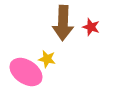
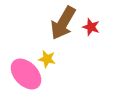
brown arrow: rotated 28 degrees clockwise
pink ellipse: moved 2 px down; rotated 12 degrees clockwise
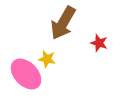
red star: moved 8 px right, 16 px down
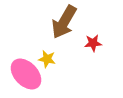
brown arrow: moved 1 px right, 1 px up
red star: moved 6 px left; rotated 24 degrees counterclockwise
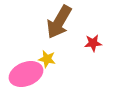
brown arrow: moved 5 px left
pink ellipse: rotated 68 degrees counterclockwise
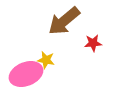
brown arrow: moved 5 px right, 1 px up; rotated 20 degrees clockwise
yellow star: moved 1 px left, 1 px down
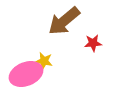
yellow star: moved 2 px left, 1 px down
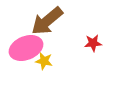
brown arrow: moved 17 px left
pink ellipse: moved 26 px up
